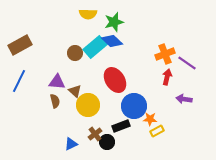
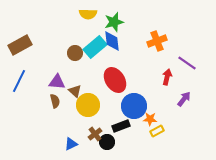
blue diamond: rotated 40 degrees clockwise
orange cross: moved 8 px left, 13 px up
purple arrow: rotated 119 degrees clockwise
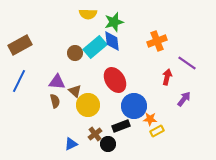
black circle: moved 1 px right, 2 px down
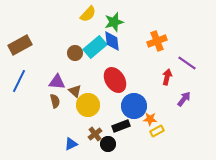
yellow semicircle: rotated 48 degrees counterclockwise
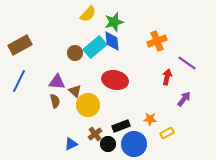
red ellipse: rotated 45 degrees counterclockwise
blue circle: moved 38 px down
yellow rectangle: moved 10 px right, 2 px down
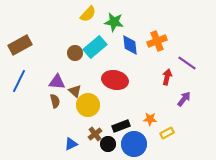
green star: rotated 24 degrees clockwise
blue diamond: moved 18 px right, 4 px down
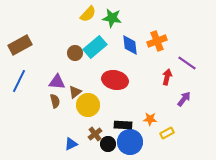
green star: moved 2 px left, 4 px up
brown triangle: moved 1 px down; rotated 40 degrees clockwise
black rectangle: moved 2 px right, 1 px up; rotated 24 degrees clockwise
blue circle: moved 4 px left, 2 px up
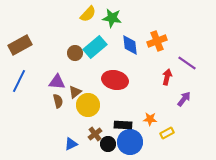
brown semicircle: moved 3 px right
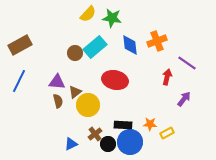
orange star: moved 5 px down
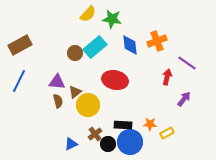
green star: moved 1 px down
